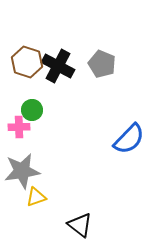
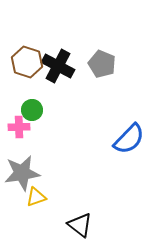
gray star: moved 2 px down
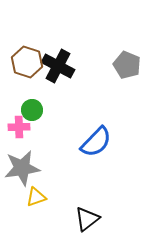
gray pentagon: moved 25 px right, 1 px down
blue semicircle: moved 33 px left, 3 px down
gray star: moved 5 px up
black triangle: moved 7 px right, 6 px up; rotated 44 degrees clockwise
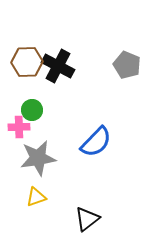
brown hexagon: rotated 20 degrees counterclockwise
gray star: moved 16 px right, 10 px up
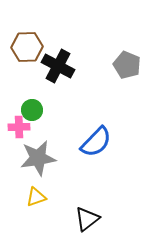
brown hexagon: moved 15 px up
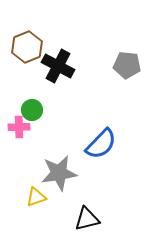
brown hexagon: rotated 20 degrees counterclockwise
gray pentagon: rotated 16 degrees counterclockwise
blue semicircle: moved 5 px right, 2 px down
gray star: moved 21 px right, 15 px down
black triangle: rotated 24 degrees clockwise
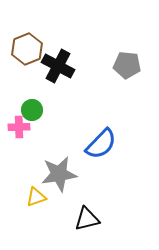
brown hexagon: moved 2 px down
gray star: moved 1 px down
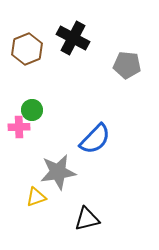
black cross: moved 15 px right, 28 px up
blue semicircle: moved 6 px left, 5 px up
gray star: moved 1 px left, 2 px up
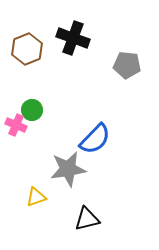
black cross: rotated 8 degrees counterclockwise
pink cross: moved 3 px left, 2 px up; rotated 25 degrees clockwise
gray star: moved 10 px right, 3 px up
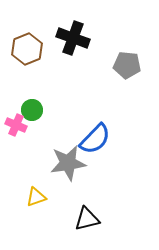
gray star: moved 6 px up
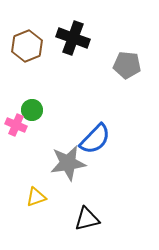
brown hexagon: moved 3 px up
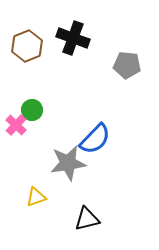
pink cross: rotated 20 degrees clockwise
